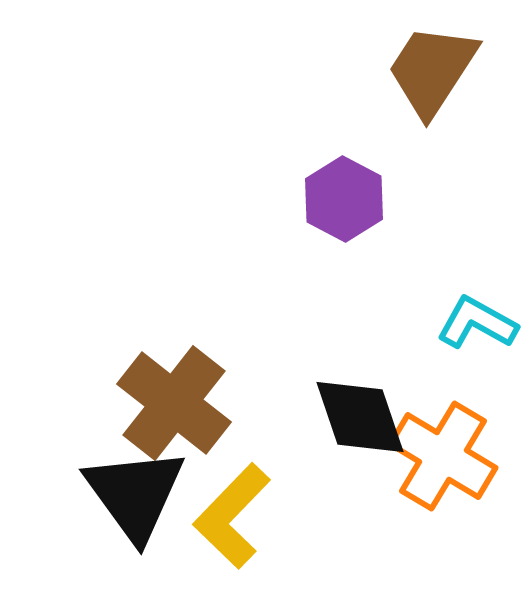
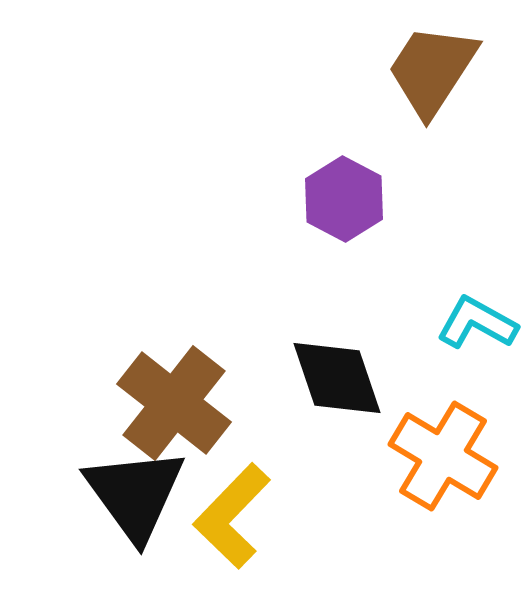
black diamond: moved 23 px left, 39 px up
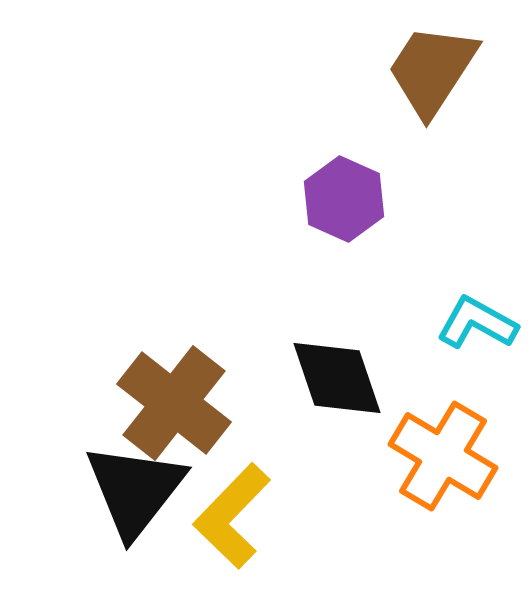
purple hexagon: rotated 4 degrees counterclockwise
black triangle: moved 4 px up; rotated 14 degrees clockwise
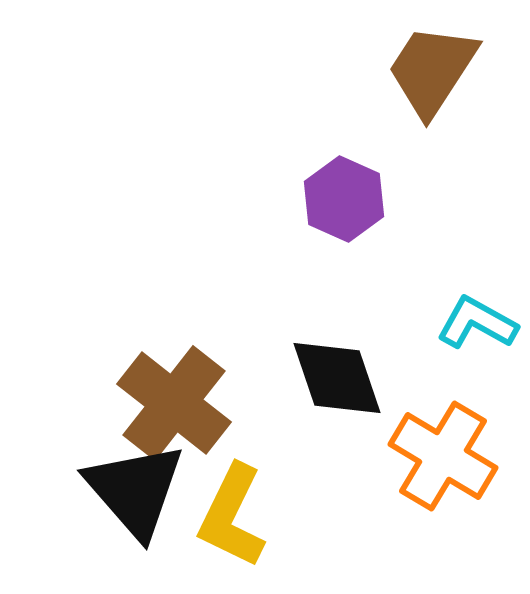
black triangle: rotated 19 degrees counterclockwise
yellow L-shape: rotated 18 degrees counterclockwise
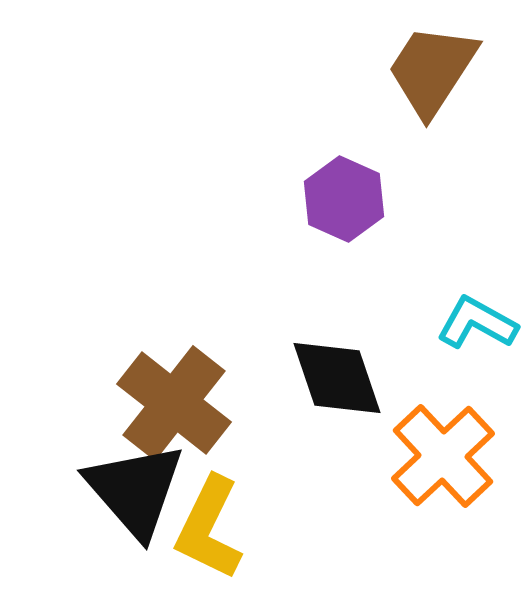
orange cross: rotated 16 degrees clockwise
yellow L-shape: moved 23 px left, 12 px down
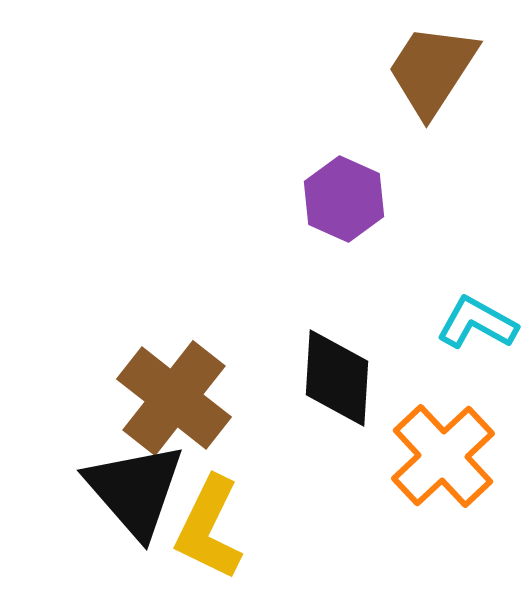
black diamond: rotated 22 degrees clockwise
brown cross: moved 5 px up
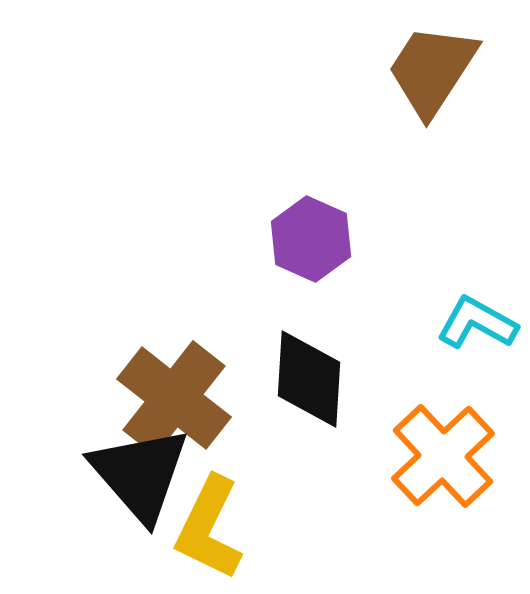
purple hexagon: moved 33 px left, 40 px down
black diamond: moved 28 px left, 1 px down
black triangle: moved 5 px right, 16 px up
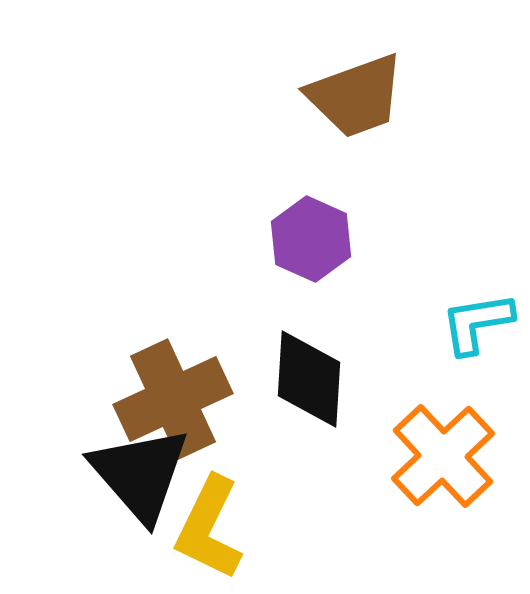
brown trapezoid: moved 76 px left, 26 px down; rotated 143 degrees counterclockwise
cyan L-shape: rotated 38 degrees counterclockwise
brown cross: moved 1 px left, 1 px down; rotated 27 degrees clockwise
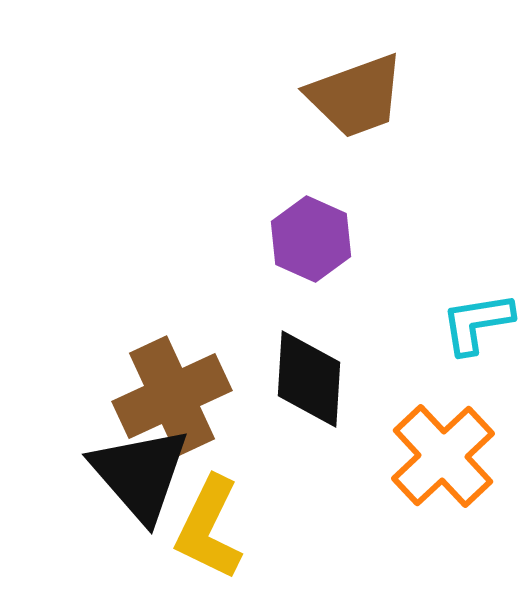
brown cross: moved 1 px left, 3 px up
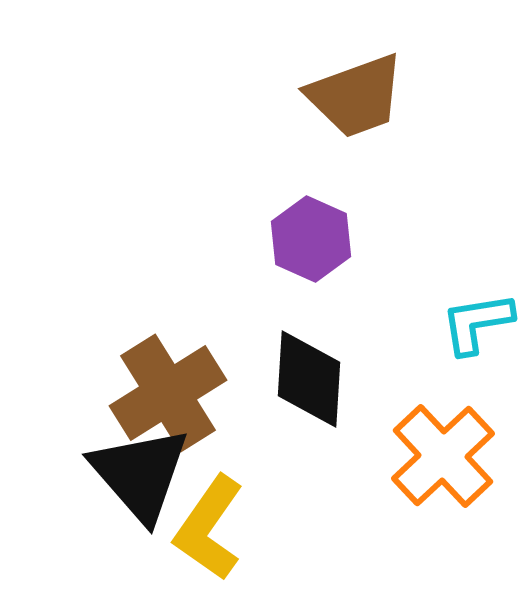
brown cross: moved 4 px left, 3 px up; rotated 7 degrees counterclockwise
yellow L-shape: rotated 9 degrees clockwise
